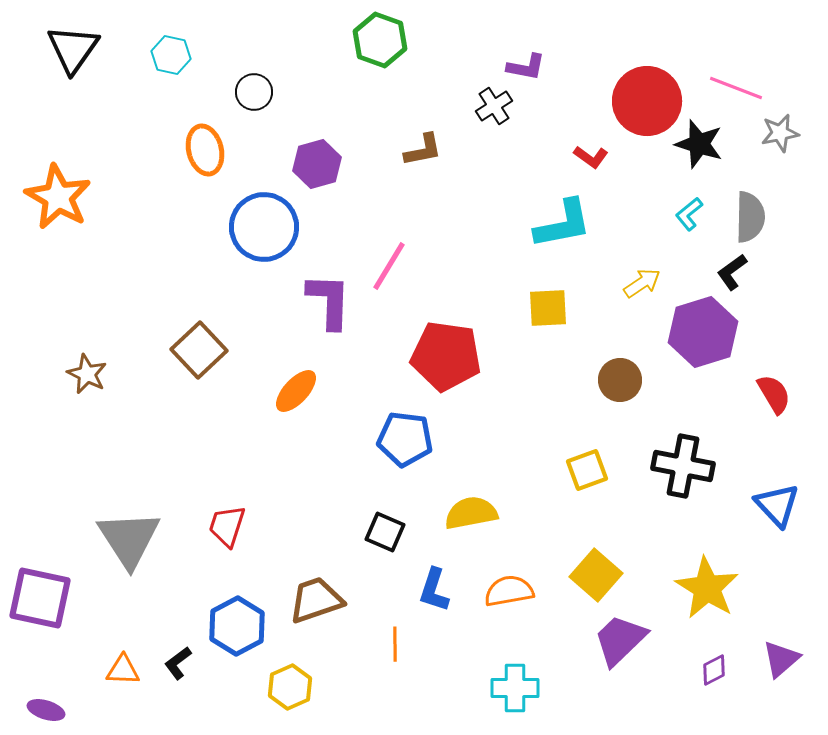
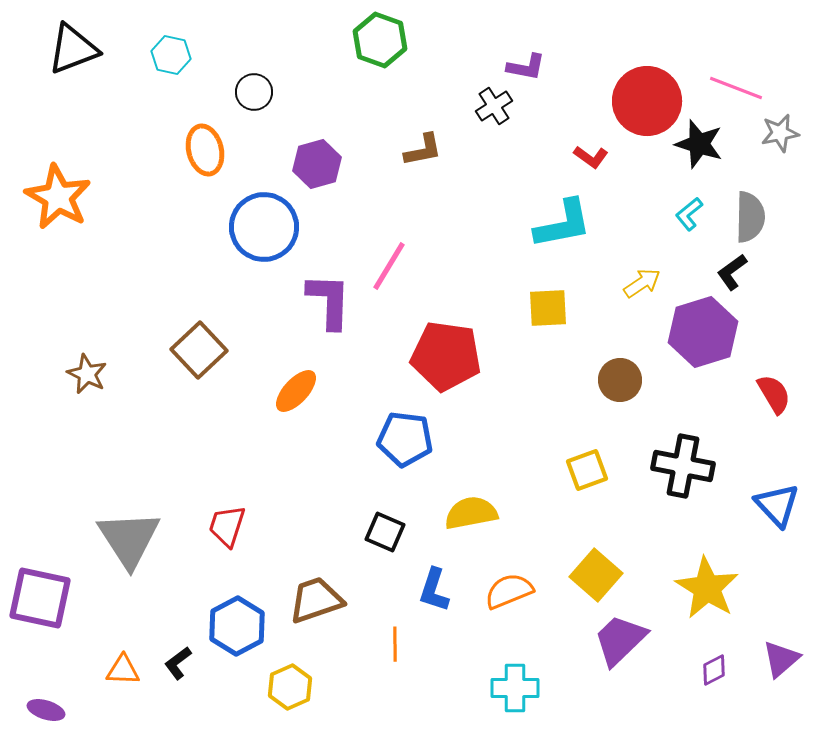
black triangle at (73, 49): rotated 34 degrees clockwise
orange semicircle at (509, 591): rotated 12 degrees counterclockwise
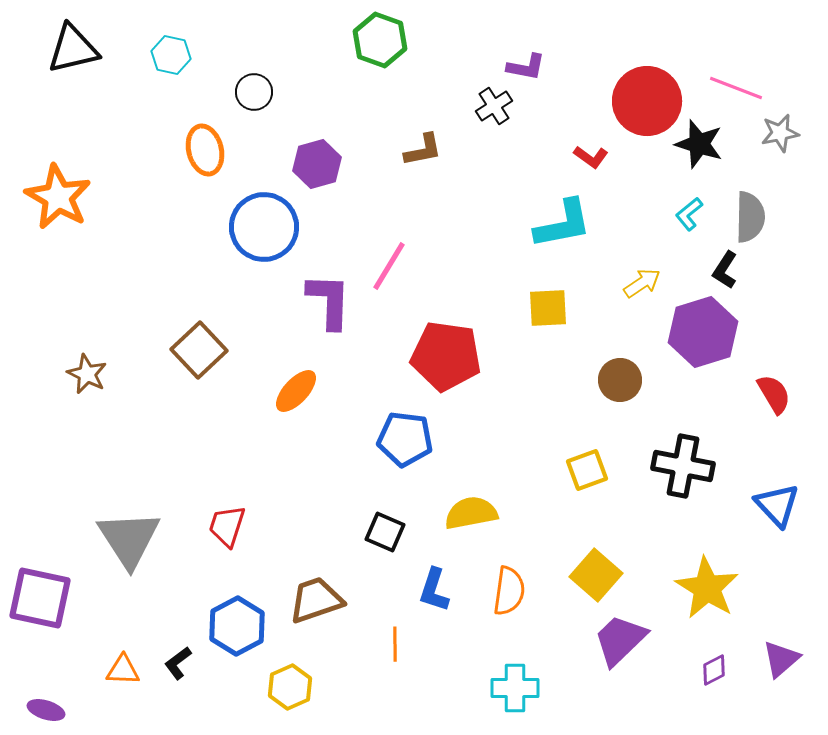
black triangle at (73, 49): rotated 8 degrees clockwise
black L-shape at (732, 272): moved 7 px left, 2 px up; rotated 21 degrees counterclockwise
orange semicircle at (509, 591): rotated 120 degrees clockwise
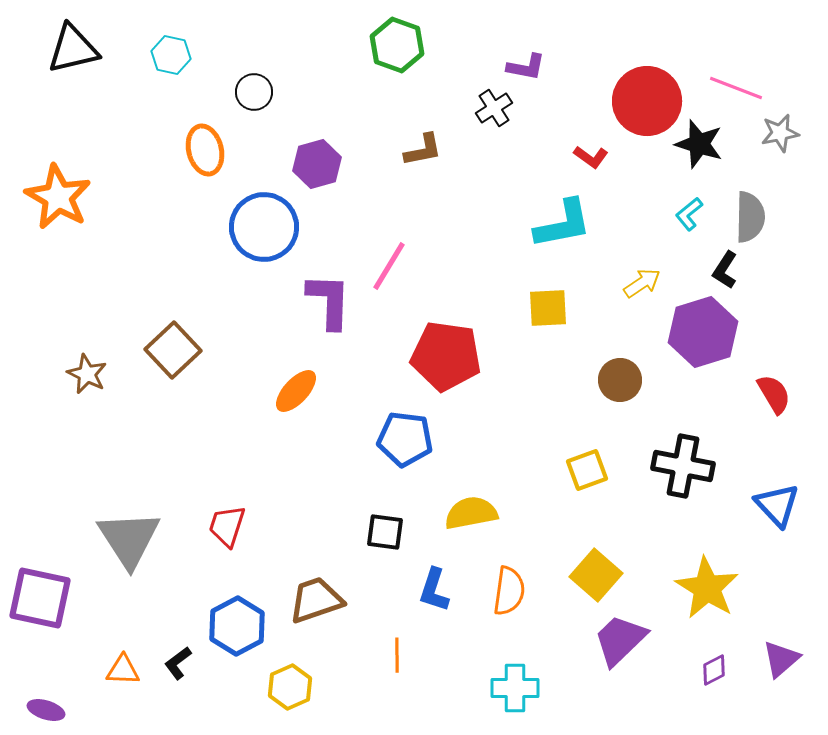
green hexagon at (380, 40): moved 17 px right, 5 px down
black cross at (494, 106): moved 2 px down
brown square at (199, 350): moved 26 px left
black square at (385, 532): rotated 15 degrees counterclockwise
orange line at (395, 644): moved 2 px right, 11 px down
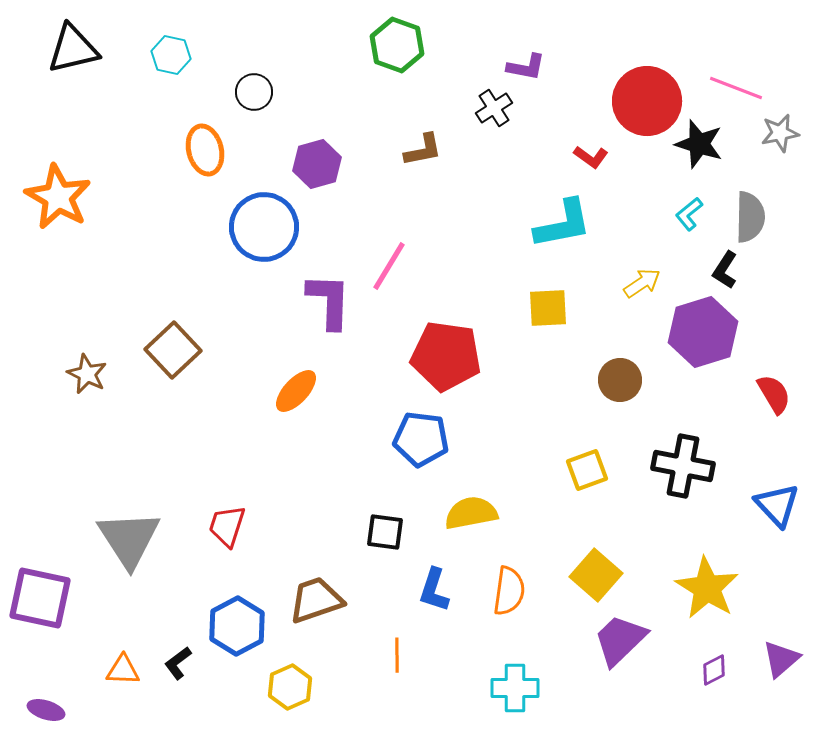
blue pentagon at (405, 439): moved 16 px right
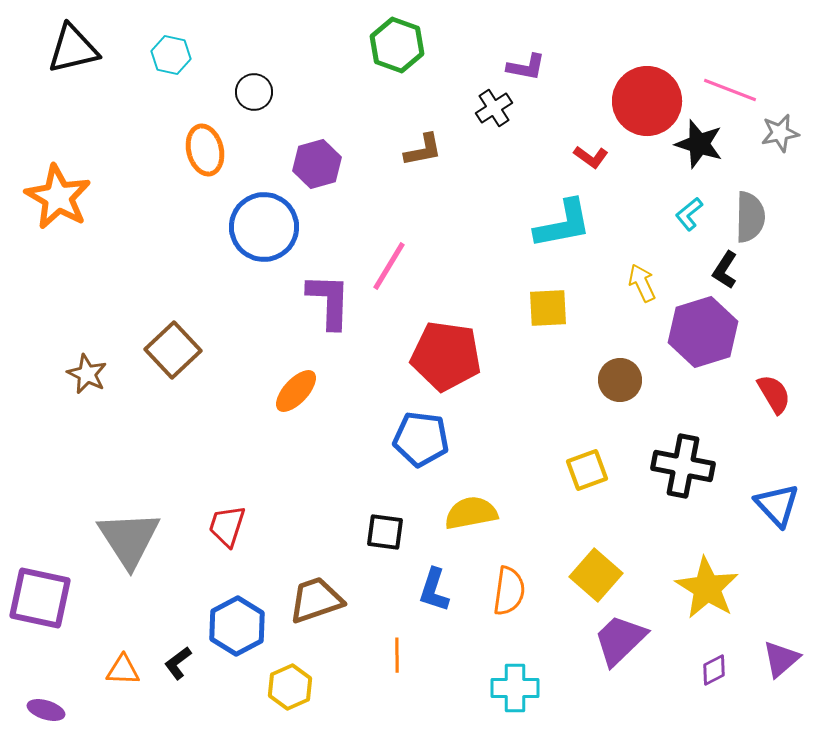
pink line at (736, 88): moved 6 px left, 2 px down
yellow arrow at (642, 283): rotated 81 degrees counterclockwise
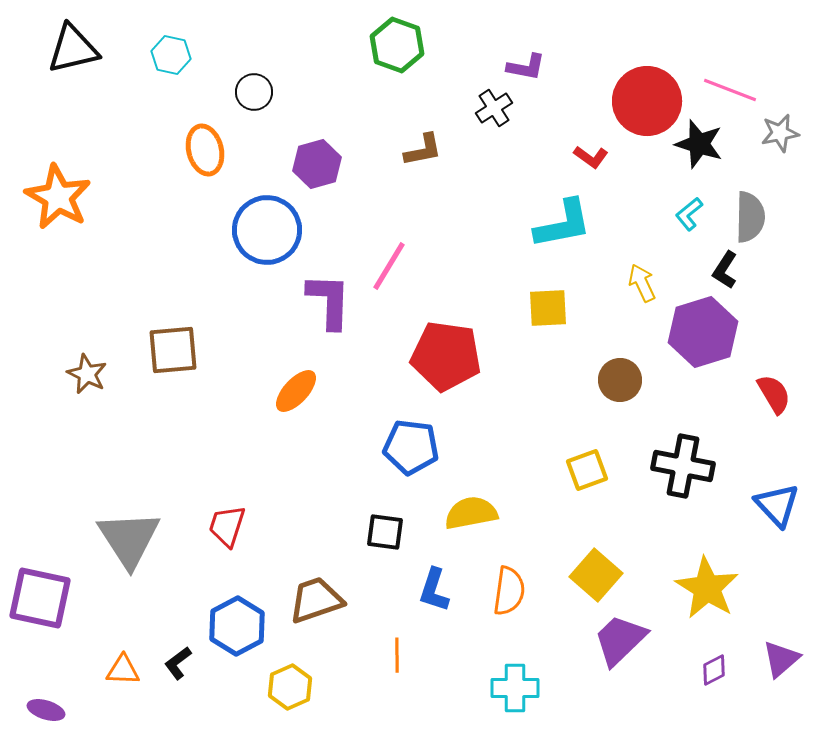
blue circle at (264, 227): moved 3 px right, 3 px down
brown square at (173, 350): rotated 38 degrees clockwise
blue pentagon at (421, 439): moved 10 px left, 8 px down
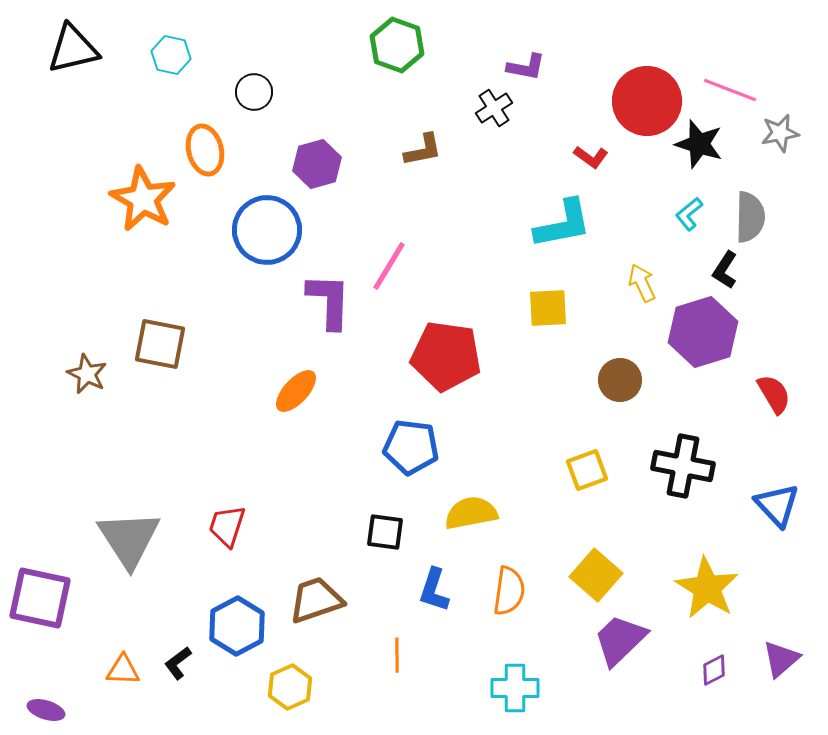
orange star at (58, 197): moved 85 px right, 2 px down
brown square at (173, 350): moved 13 px left, 6 px up; rotated 16 degrees clockwise
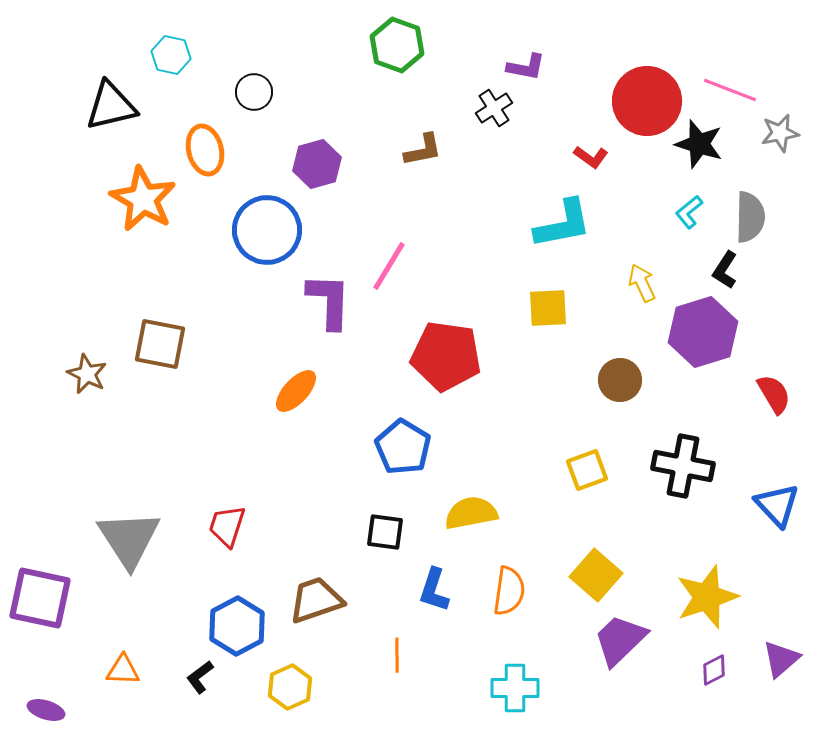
black triangle at (73, 49): moved 38 px right, 57 px down
cyan L-shape at (689, 214): moved 2 px up
blue pentagon at (411, 447): moved 8 px left; rotated 24 degrees clockwise
yellow star at (707, 588): moved 9 px down; rotated 22 degrees clockwise
black L-shape at (178, 663): moved 22 px right, 14 px down
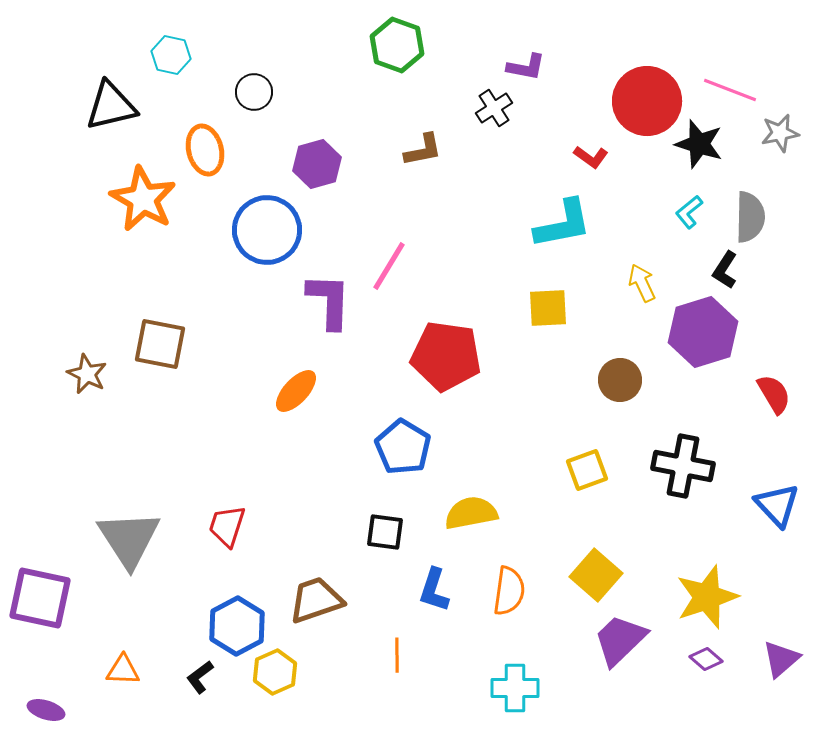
purple diamond at (714, 670): moved 8 px left, 11 px up; rotated 68 degrees clockwise
yellow hexagon at (290, 687): moved 15 px left, 15 px up
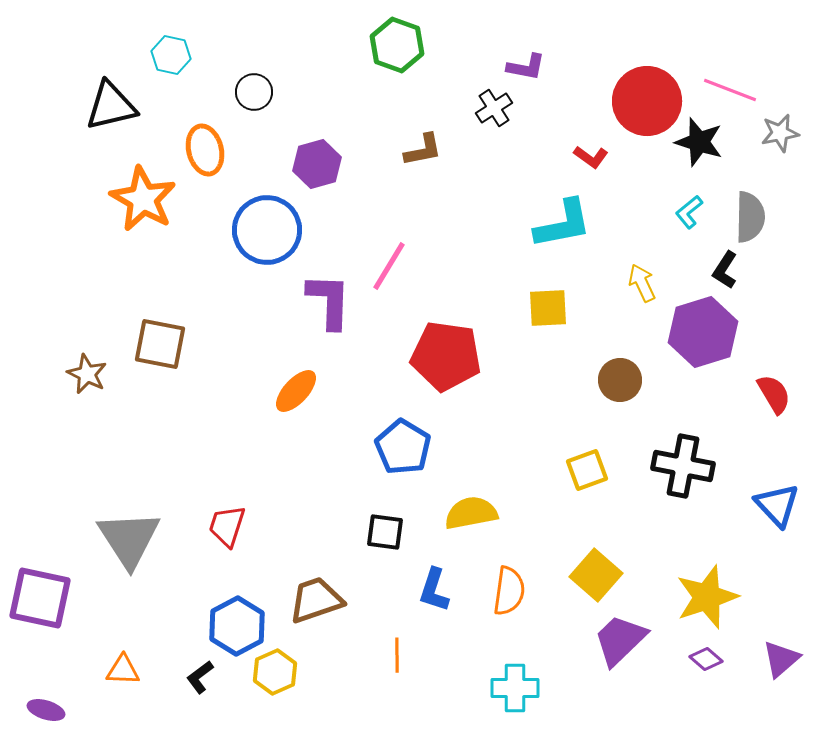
black star at (699, 144): moved 2 px up
